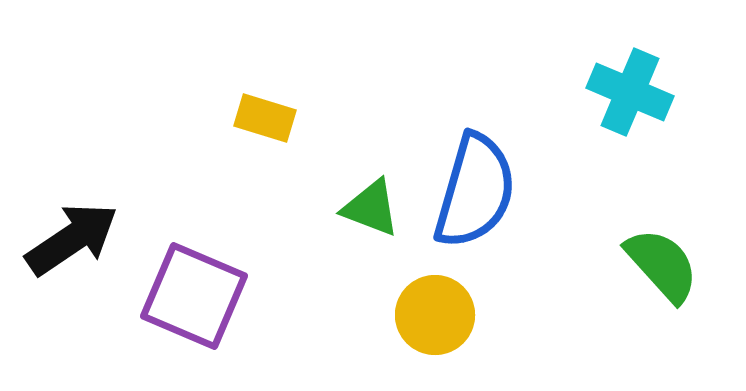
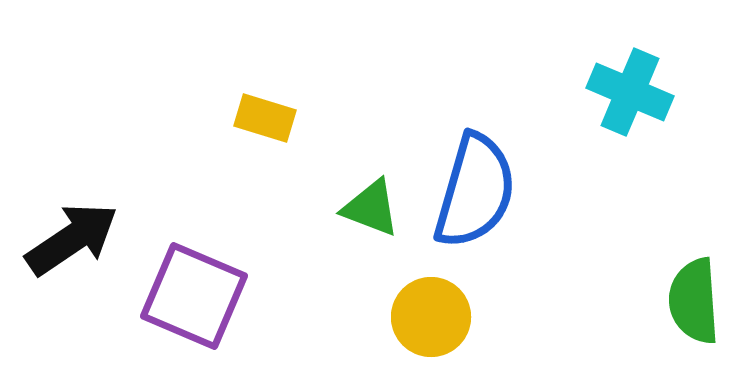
green semicircle: moved 32 px right, 36 px down; rotated 142 degrees counterclockwise
yellow circle: moved 4 px left, 2 px down
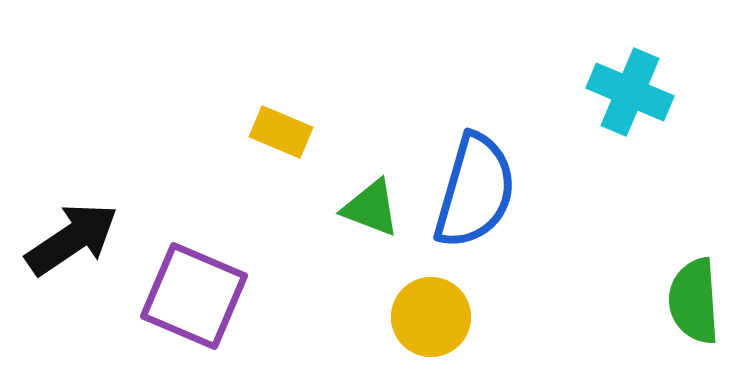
yellow rectangle: moved 16 px right, 14 px down; rotated 6 degrees clockwise
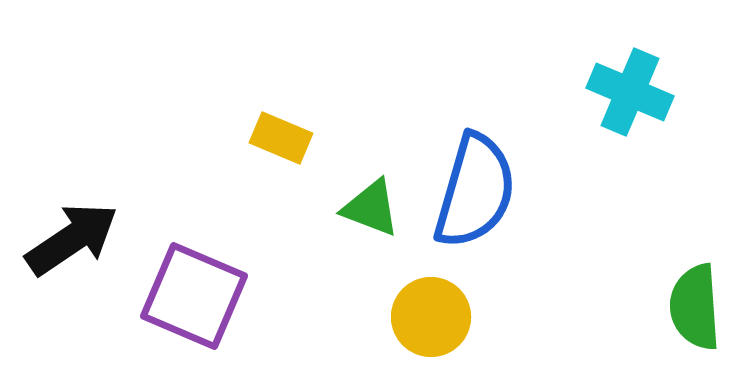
yellow rectangle: moved 6 px down
green semicircle: moved 1 px right, 6 px down
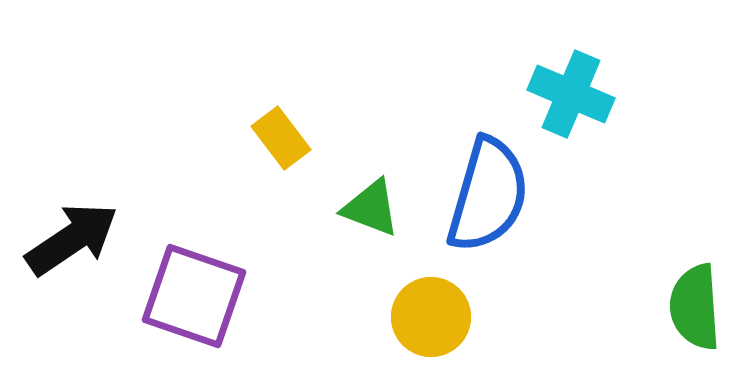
cyan cross: moved 59 px left, 2 px down
yellow rectangle: rotated 30 degrees clockwise
blue semicircle: moved 13 px right, 4 px down
purple square: rotated 4 degrees counterclockwise
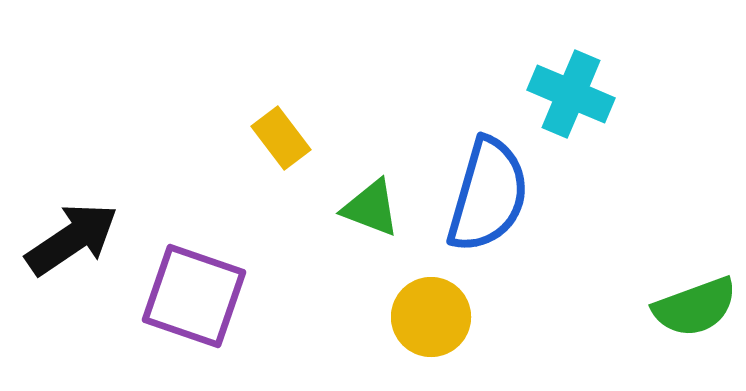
green semicircle: rotated 106 degrees counterclockwise
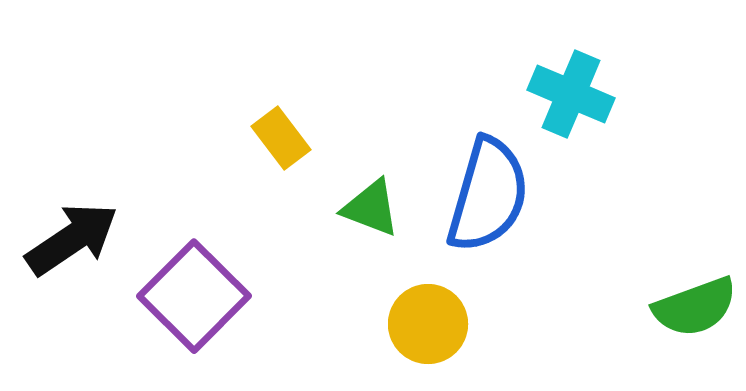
purple square: rotated 26 degrees clockwise
yellow circle: moved 3 px left, 7 px down
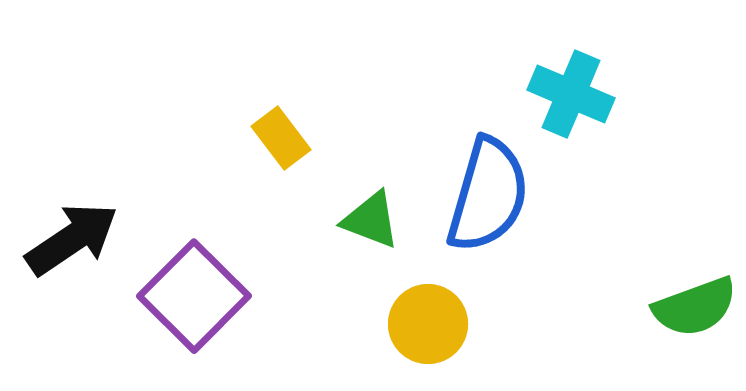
green triangle: moved 12 px down
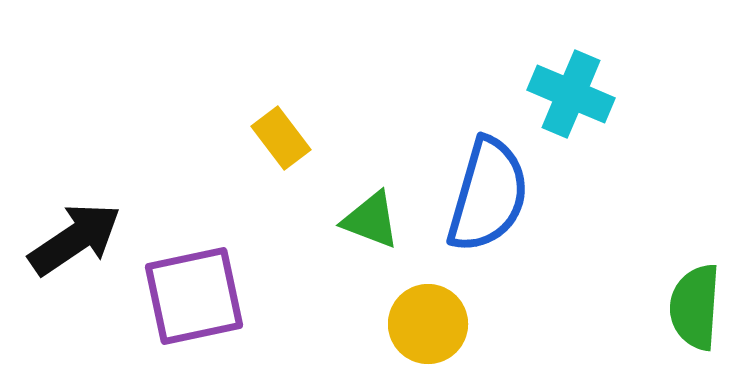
black arrow: moved 3 px right
purple square: rotated 33 degrees clockwise
green semicircle: rotated 114 degrees clockwise
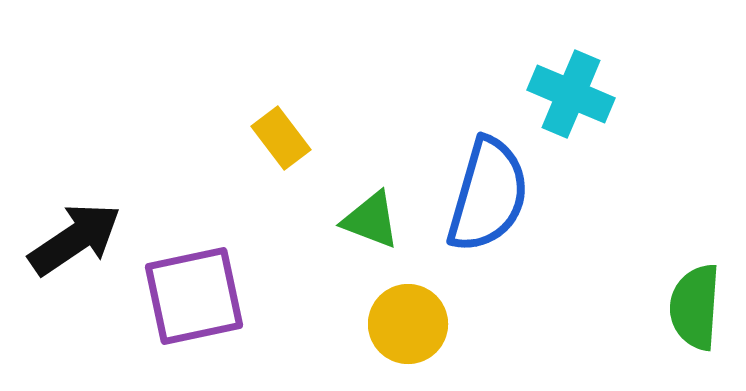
yellow circle: moved 20 px left
